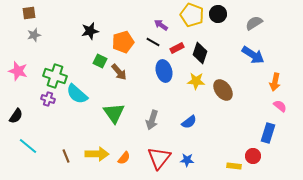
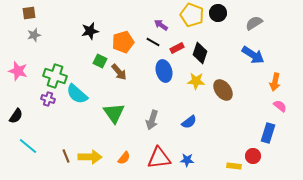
black circle: moved 1 px up
yellow arrow: moved 7 px left, 3 px down
red triangle: rotated 45 degrees clockwise
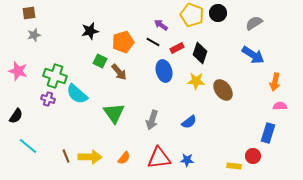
pink semicircle: rotated 40 degrees counterclockwise
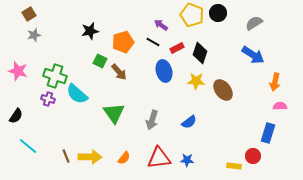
brown square: moved 1 px down; rotated 24 degrees counterclockwise
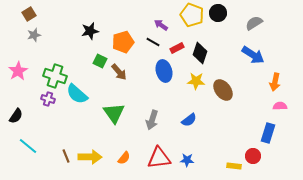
pink star: rotated 24 degrees clockwise
blue semicircle: moved 2 px up
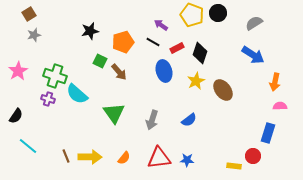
yellow star: rotated 30 degrees counterclockwise
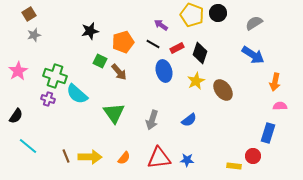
black line: moved 2 px down
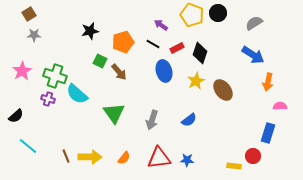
gray star: rotated 16 degrees clockwise
pink star: moved 4 px right
orange arrow: moved 7 px left
black semicircle: rotated 14 degrees clockwise
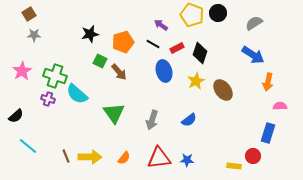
black star: moved 3 px down
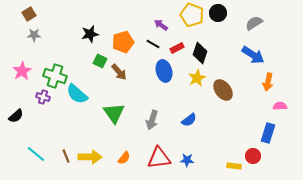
yellow star: moved 1 px right, 3 px up
purple cross: moved 5 px left, 2 px up
cyan line: moved 8 px right, 8 px down
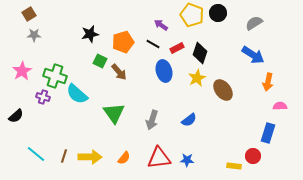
brown line: moved 2 px left; rotated 40 degrees clockwise
